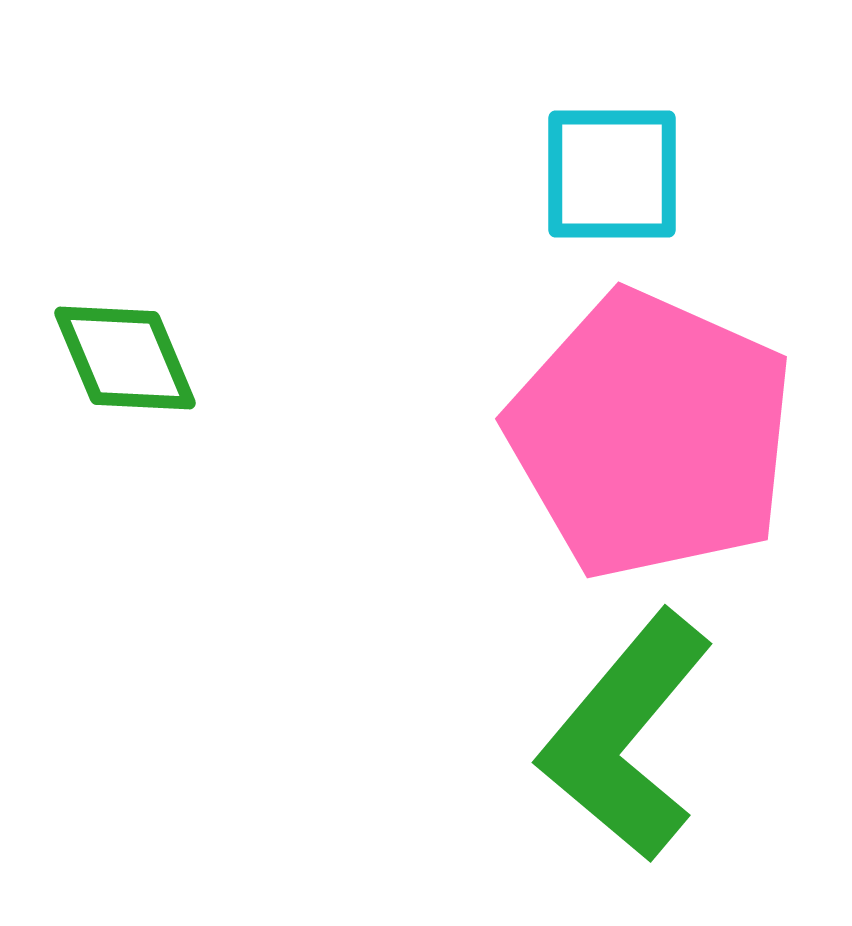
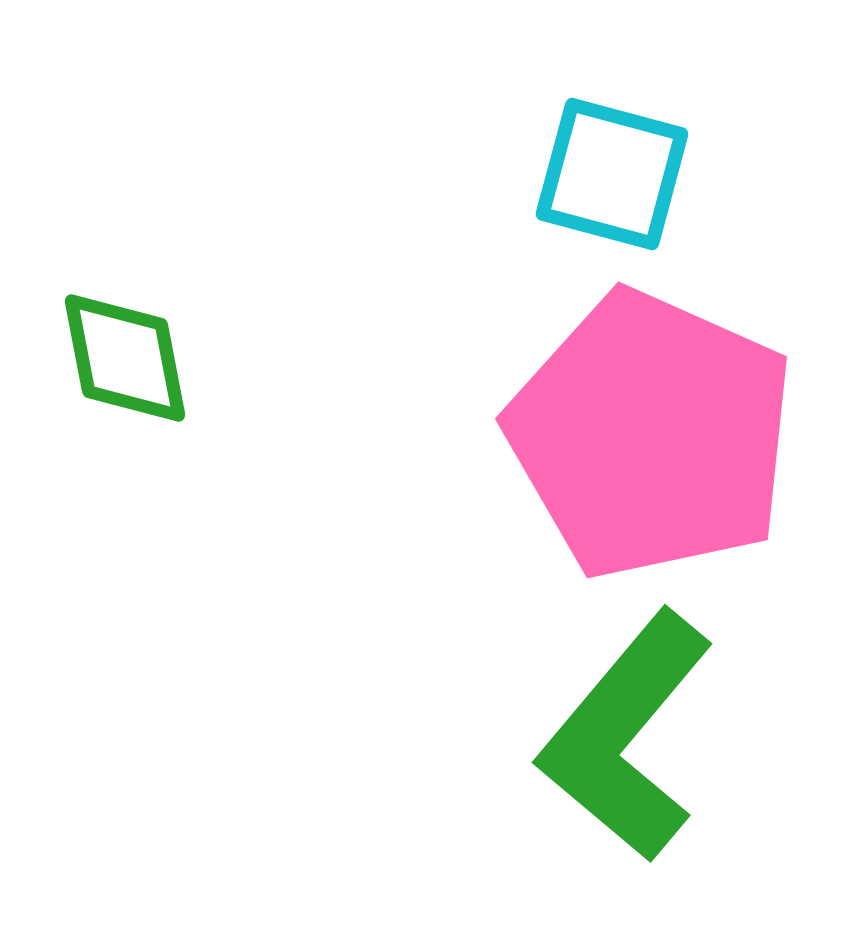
cyan square: rotated 15 degrees clockwise
green diamond: rotated 12 degrees clockwise
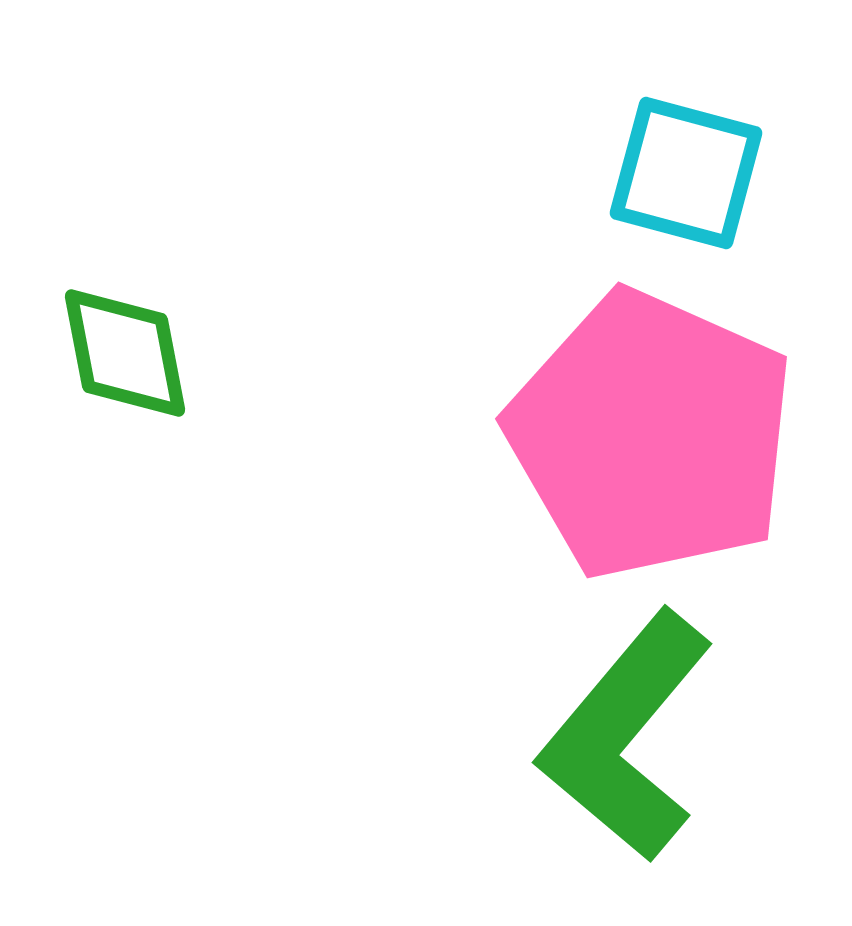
cyan square: moved 74 px right, 1 px up
green diamond: moved 5 px up
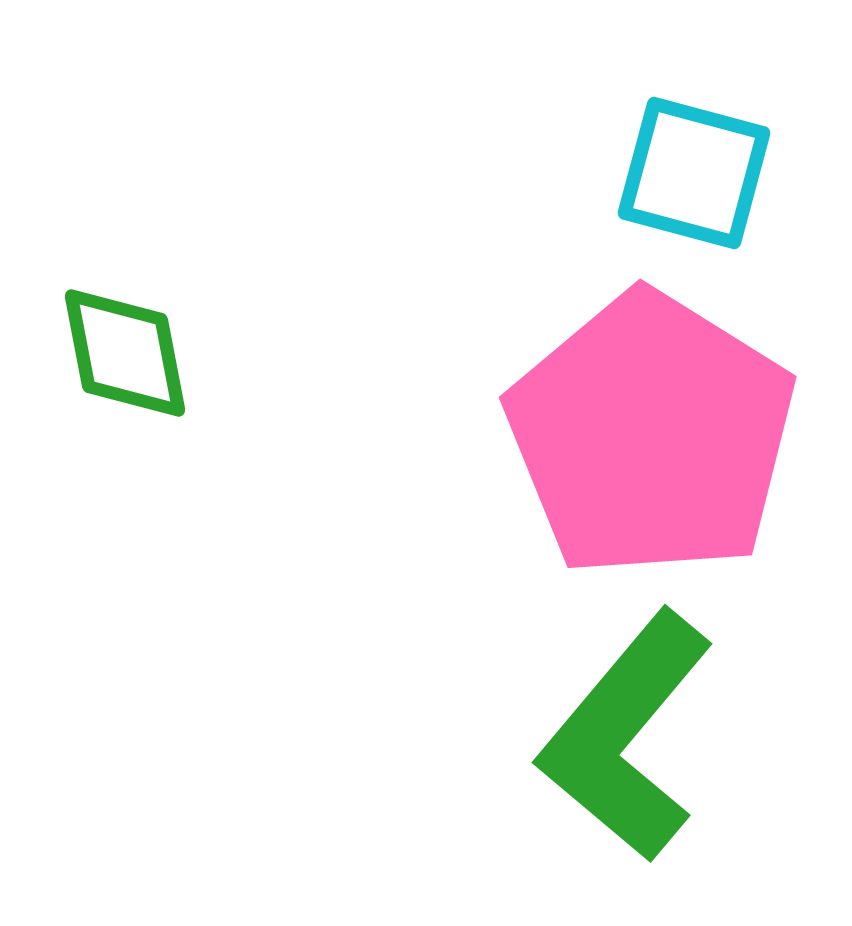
cyan square: moved 8 px right
pink pentagon: rotated 8 degrees clockwise
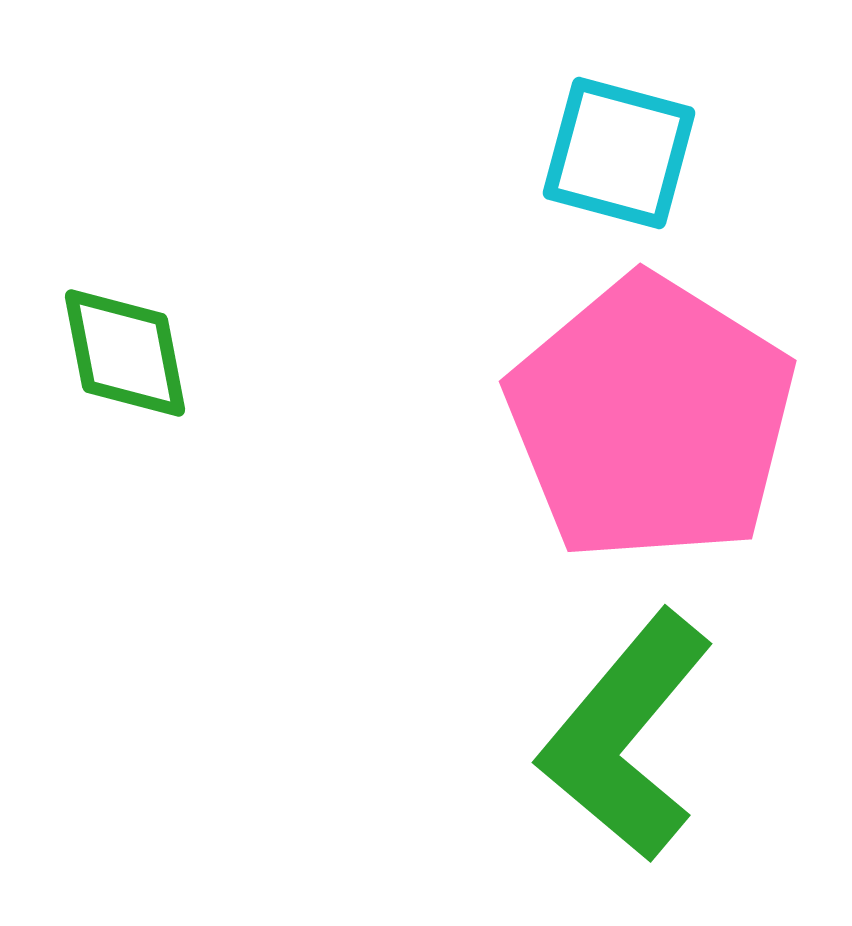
cyan square: moved 75 px left, 20 px up
pink pentagon: moved 16 px up
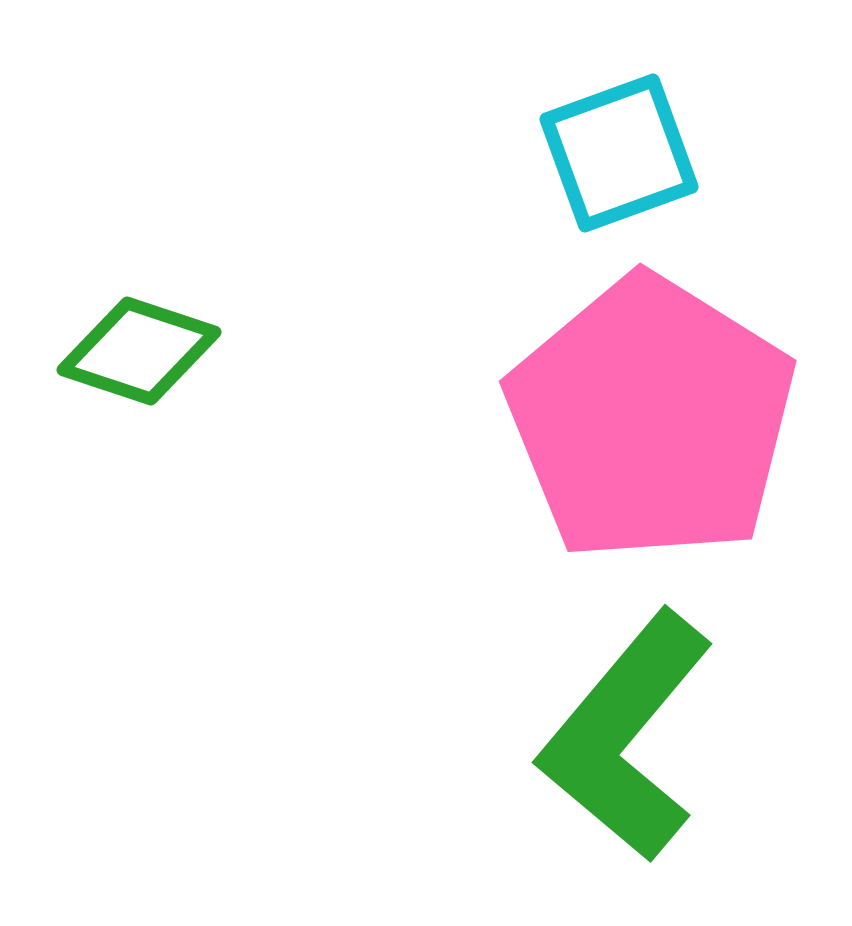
cyan square: rotated 35 degrees counterclockwise
green diamond: moved 14 px right, 2 px up; rotated 61 degrees counterclockwise
